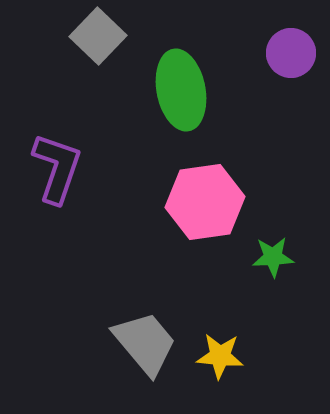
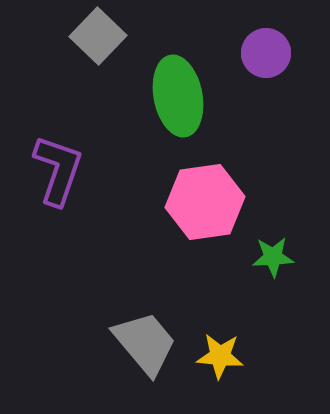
purple circle: moved 25 px left
green ellipse: moved 3 px left, 6 px down
purple L-shape: moved 1 px right, 2 px down
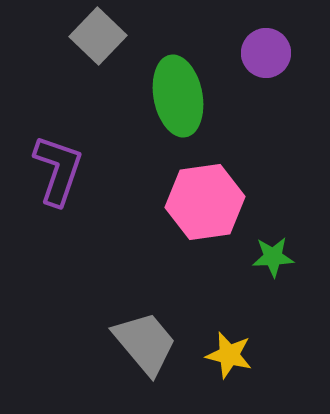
yellow star: moved 9 px right, 1 px up; rotated 9 degrees clockwise
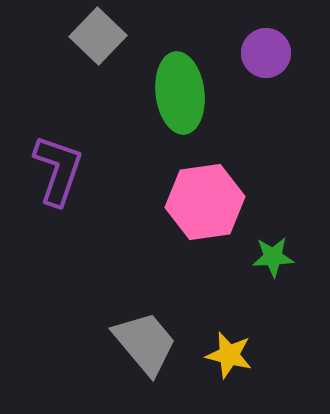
green ellipse: moved 2 px right, 3 px up; rotated 4 degrees clockwise
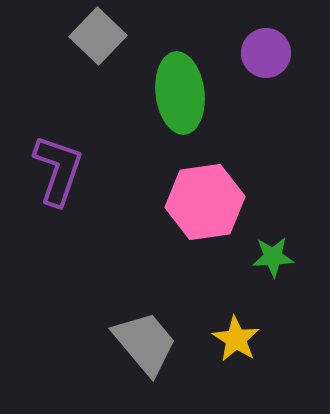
yellow star: moved 7 px right, 16 px up; rotated 18 degrees clockwise
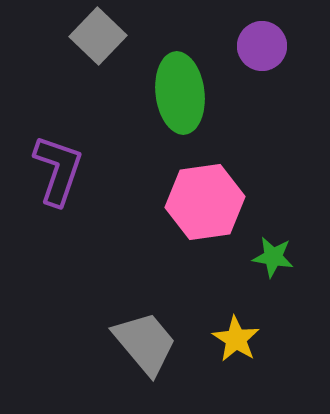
purple circle: moved 4 px left, 7 px up
green star: rotated 12 degrees clockwise
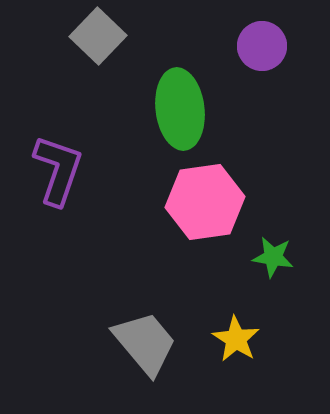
green ellipse: moved 16 px down
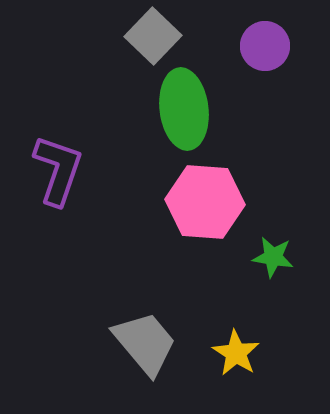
gray square: moved 55 px right
purple circle: moved 3 px right
green ellipse: moved 4 px right
pink hexagon: rotated 12 degrees clockwise
yellow star: moved 14 px down
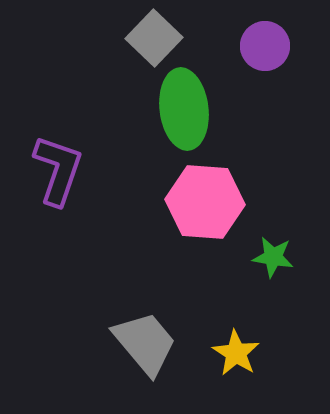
gray square: moved 1 px right, 2 px down
